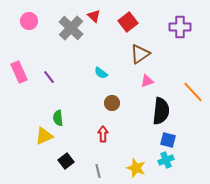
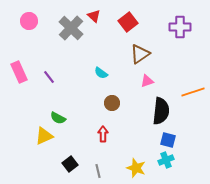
orange line: rotated 65 degrees counterclockwise
green semicircle: rotated 56 degrees counterclockwise
black square: moved 4 px right, 3 px down
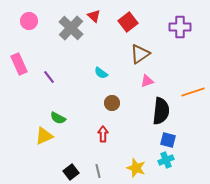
pink rectangle: moved 8 px up
black square: moved 1 px right, 8 px down
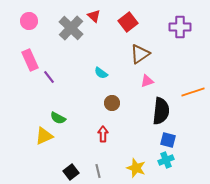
pink rectangle: moved 11 px right, 4 px up
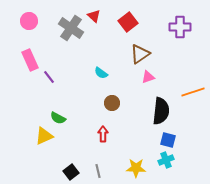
gray cross: rotated 10 degrees counterclockwise
pink triangle: moved 1 px right, 4 px up
yellow star: rotated 18 degrees counterclockwise
